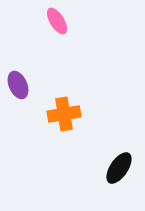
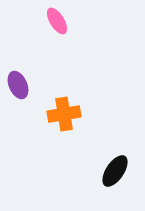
black ellipse: moved 4 px left, 3 px down
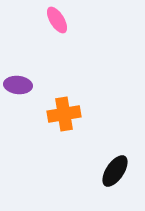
pink ellipse: moved 1 px up
purple ellipse: rotated 60 degrees counterclockwise
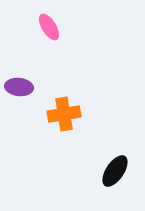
pink ellipse: moved 8 px left, 7 px down
purple ellipse: moved 1 px right, 2 px down
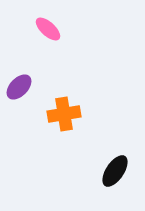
pink ellipse: moved 1 px left, 2 px down; rotated 16 degrees counterclockwise
purple ellipse: rotated 52 degrees counterclockwise
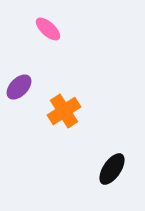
orange cross: moved 3 px up; rotated 24 degrees counterclockwise
black ellipse: moved 3 px left, 2 px up
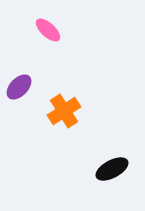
pink ellipse: moved 1 px down
black ellipse: rotated 28 degrees clockwise
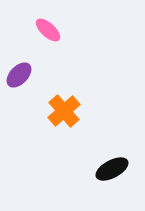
purple ellipse: moved 12 px up
orange cross: rotated 8 degrees counterclockwise
